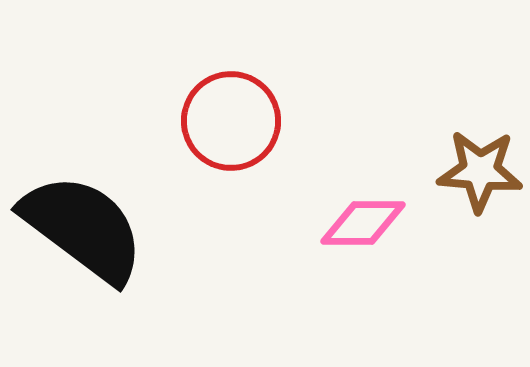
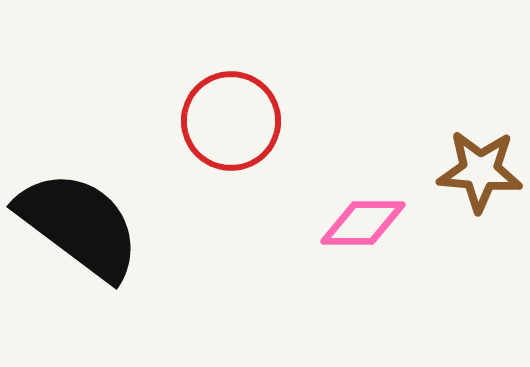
black semicircle: moved 4 px left, 3 px up
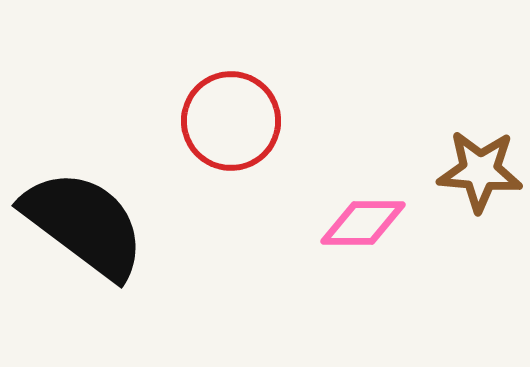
black semicircle: moved 5 px right, 1 px up
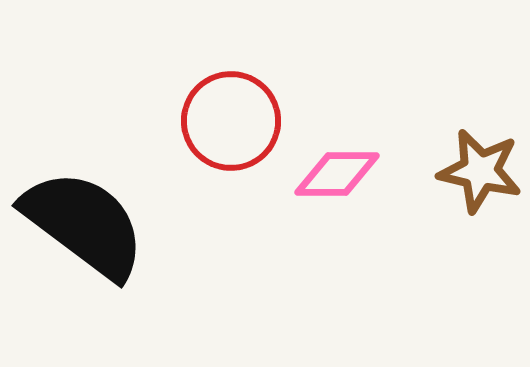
brown star: rotated 8 degrees clockwise
pink diamond: moved 26 px left, 49 px up
